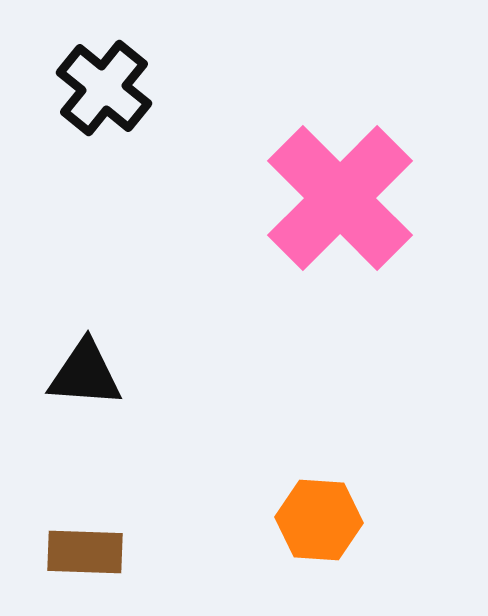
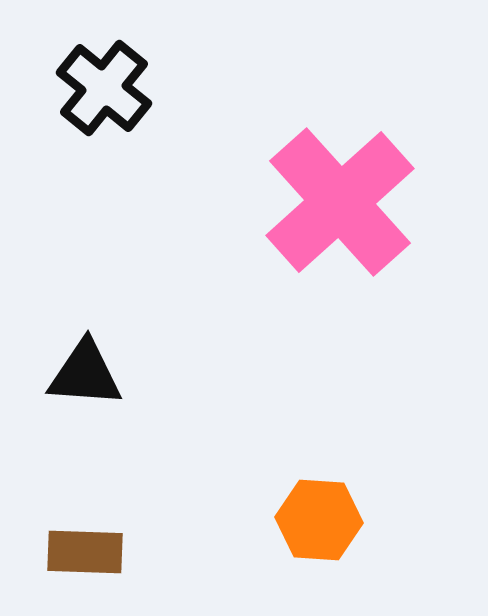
pink cross: moved 4 px down; rotated 3 degrees clockwise
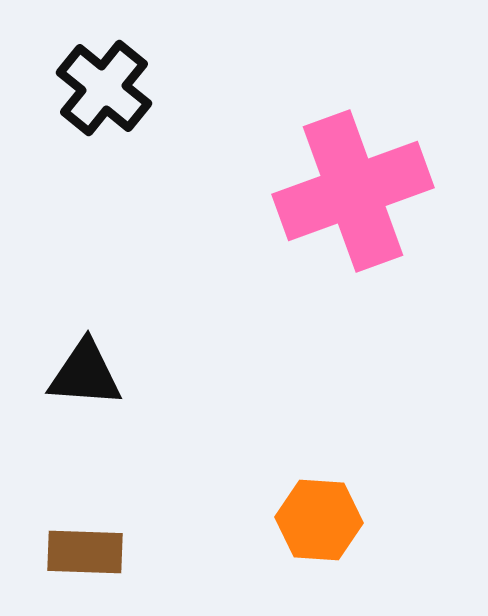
pink cross: moved 13 px right, 11 px up; rotated 22 degrees clockwise
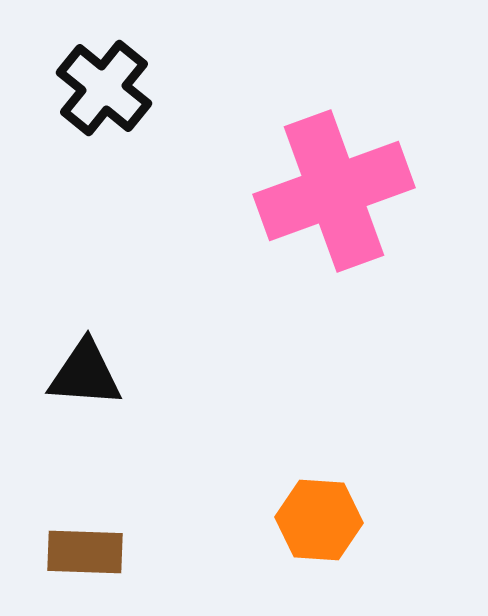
pink cross: moved 19 px left
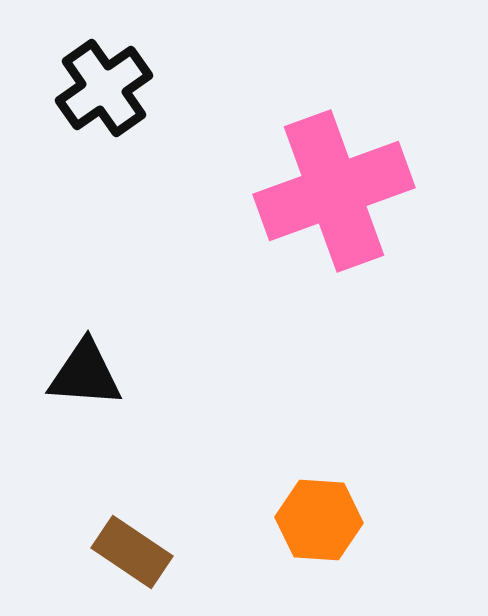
black cross: rotated 16 degrees clockwise
brown rectangle: moved 47 px right; rotated 32 degrees clockwise
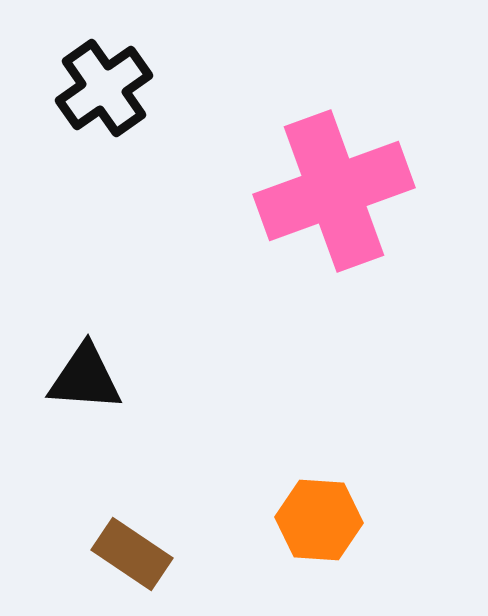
black triangle: moved 4 px down
brown rectangle: moved 2 px down
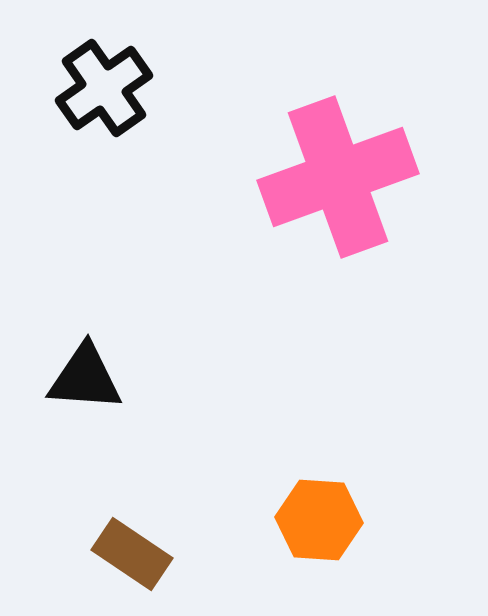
pink cross: moved 4 px right, 14 px up
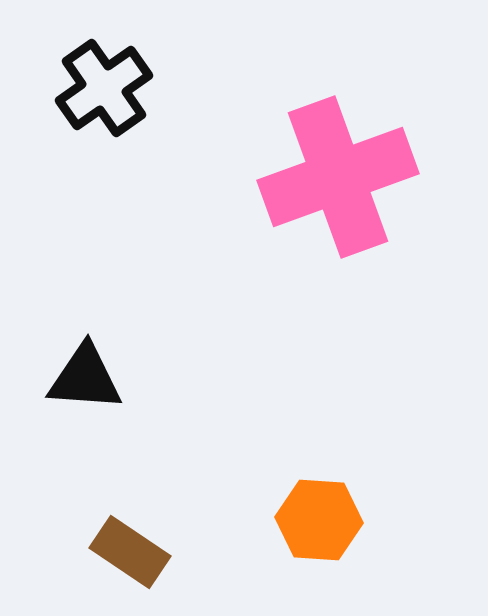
brown rectangle: moved 2 px left, 2 px up
